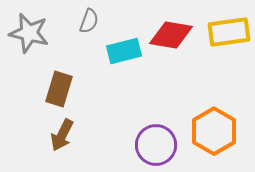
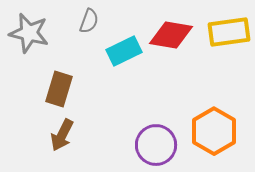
cyan rectangle: rotated 12 degrees counterclockwise
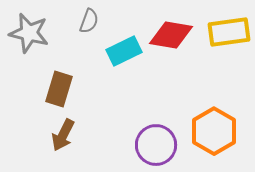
brown arrow: moved 1 px right
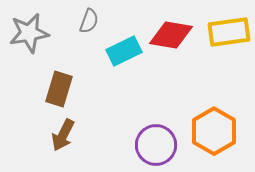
gray star: rotated 24 degrees counterclockwise
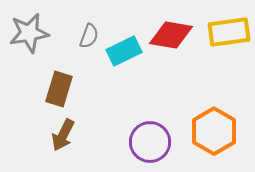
gray semicircle: moved 15 px down
purple circle: moved 6 px left, 3 px up
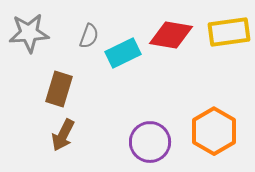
gray star: rotated 6 degrees clockwise
cyan rectangle: moved 1 px left, 2 px down
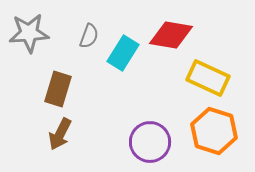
yellow rectangle: moved 21 px left, 46 px down; rotated 33 degrees clockwise
cyan rectangle: rotated 32 degrees counterclockwise
brown rectangle: moved 1 px left
orange hexagon: rotated 12 degrees counterclockwise
brown arrow: moved 3 px left, 1 px up
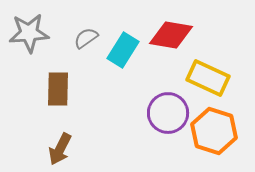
gray semicircle: moved 3 px left, 2 px down; rotated 145 degrees counterclockwise
cyan rectangle: moved 3 px up
brown rectangle: rotated 16 degrees counterclockwise
brown arrow: moved 15 px down
purple circle: moved 18 px right, 29 px up
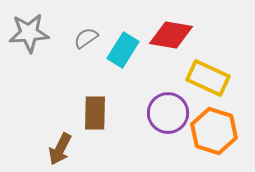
brown rectangle: moved 37 px right, 24 px down
